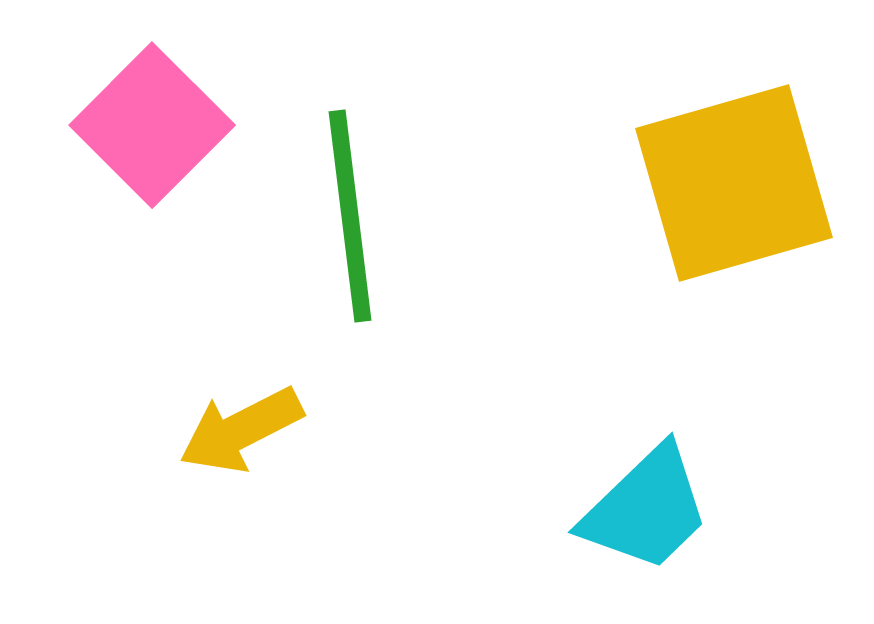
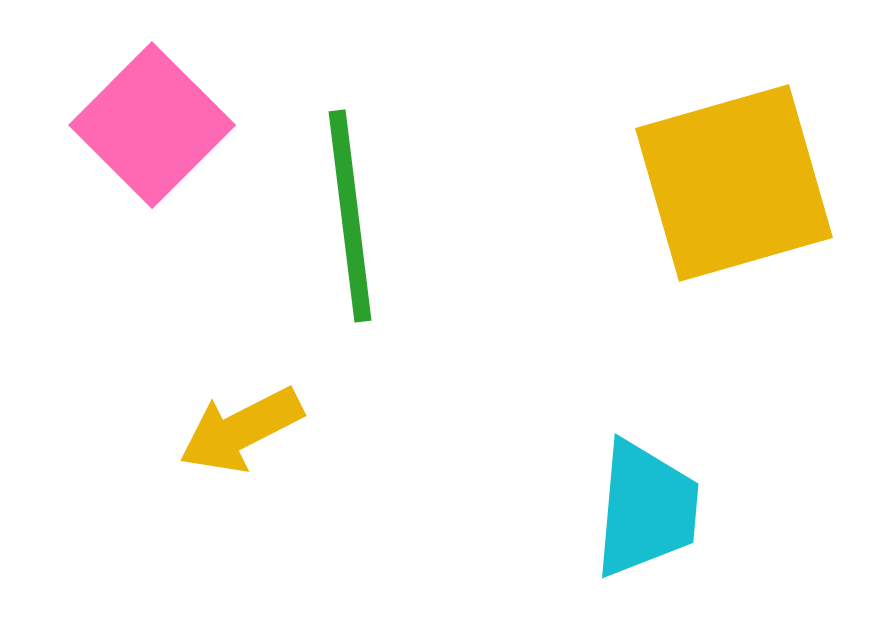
cyan trapezoid: rotated 41 degrees counterclockwise
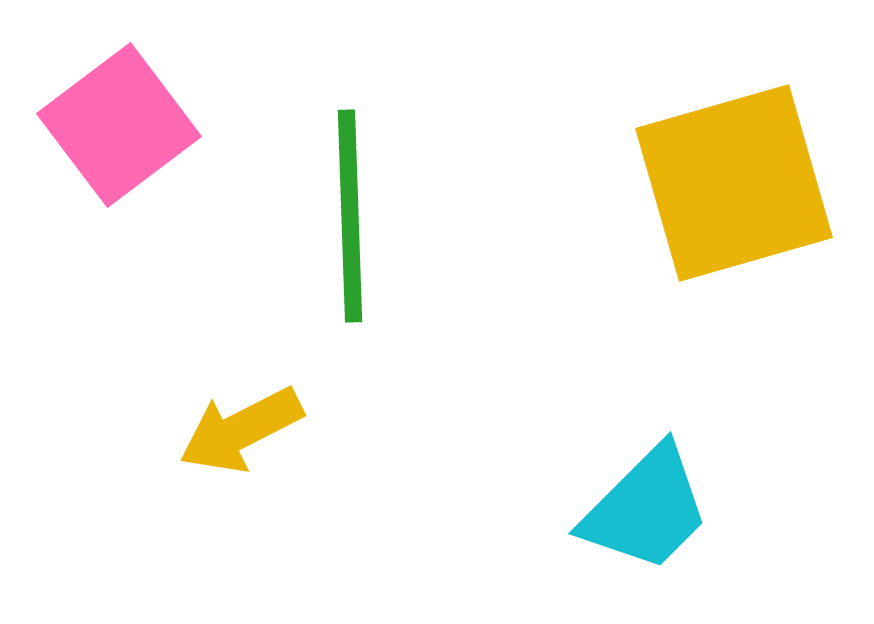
pink square: moved 33 px left; rotated 8 degrees clockwise
green line: rotated 5 degrees clockwise
cyan trapezoid: rotated 40 degrees clockwise
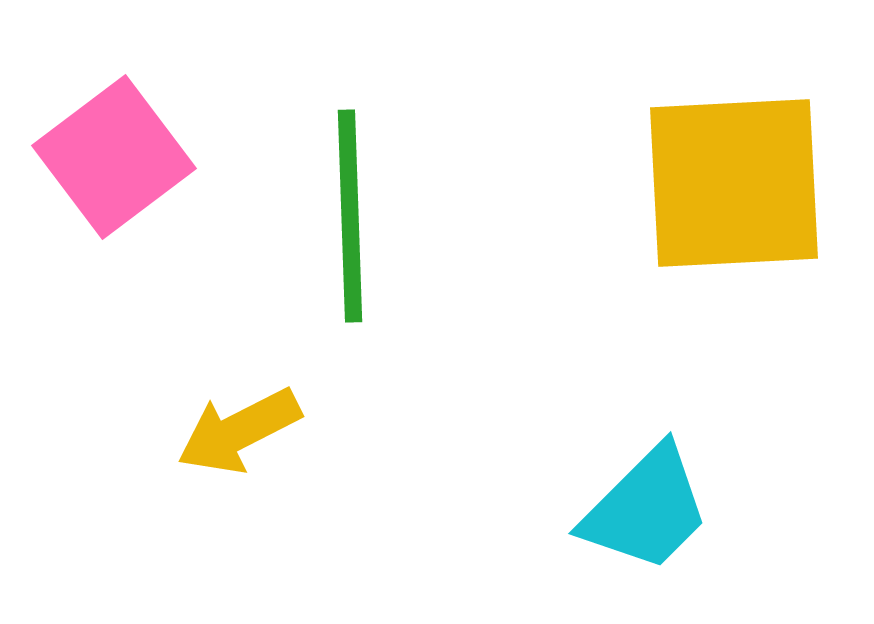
pink square: moved 5 px left, 32 px down
yellow square: rotated 13 degrees clockwise
yellow arrow: moved 2 px left, 1 px down
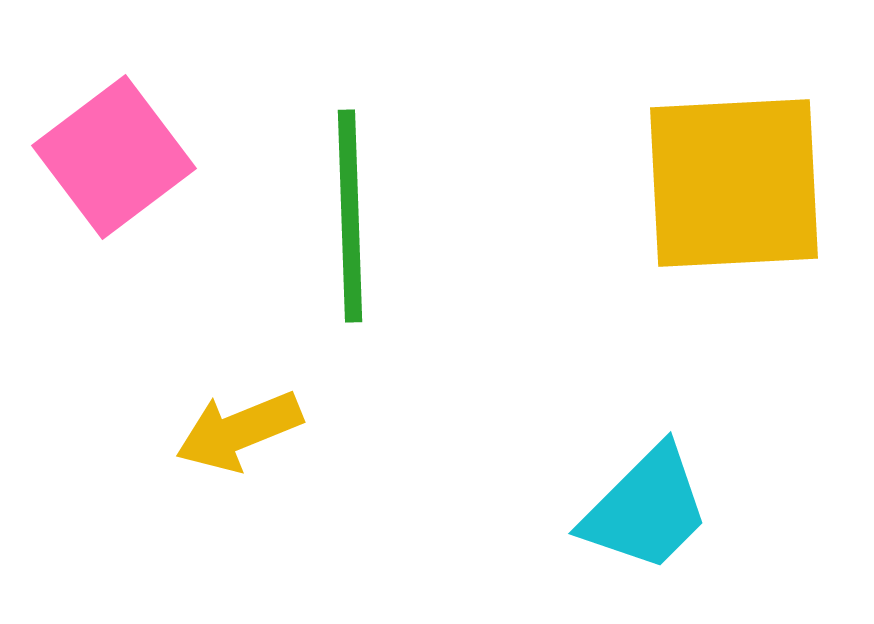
yellow arrow: rotated 5 degrees clockwise
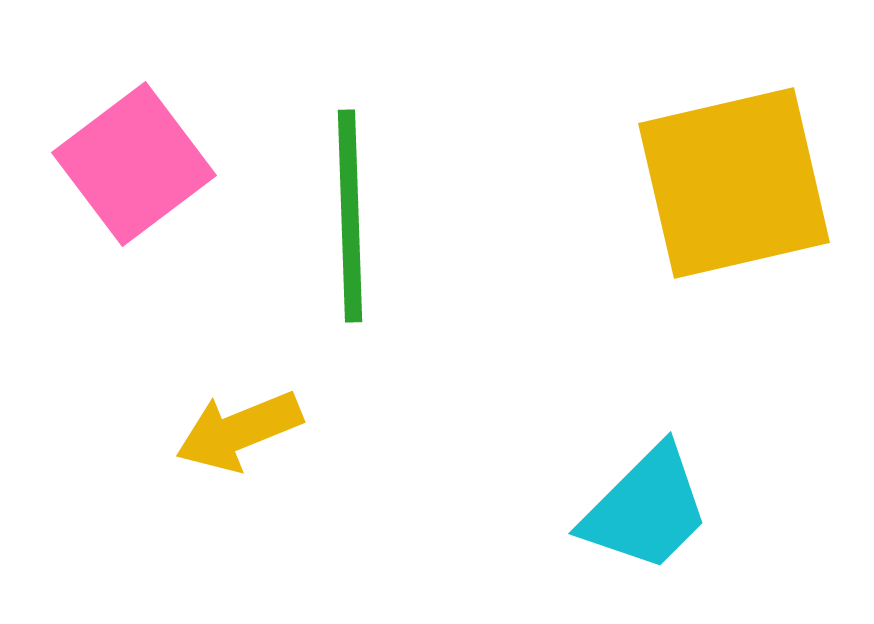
pink square: moved 20 px right, 7 px down
yellow square: rotated 10 degrees counterclockwise
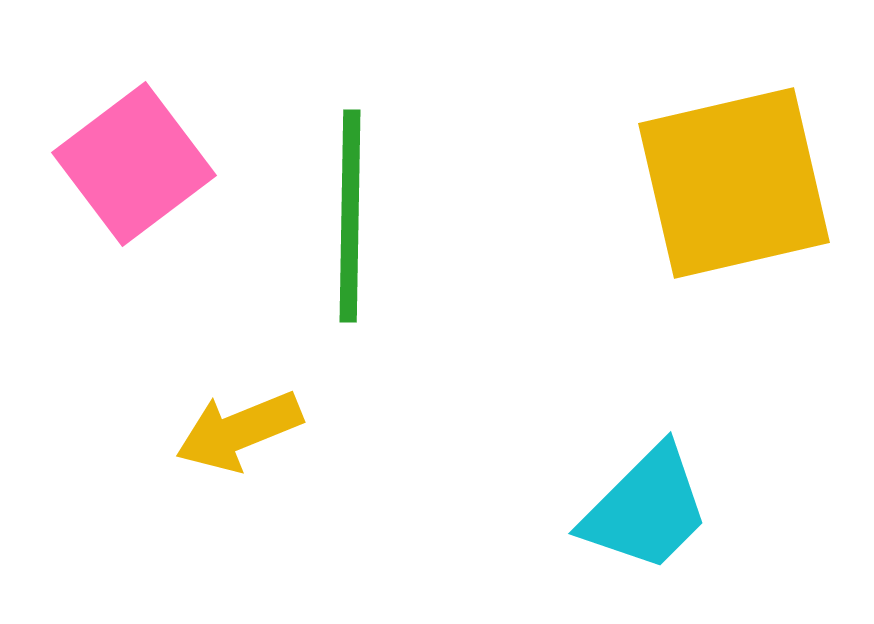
green line: rotated 3 degrees clockwise
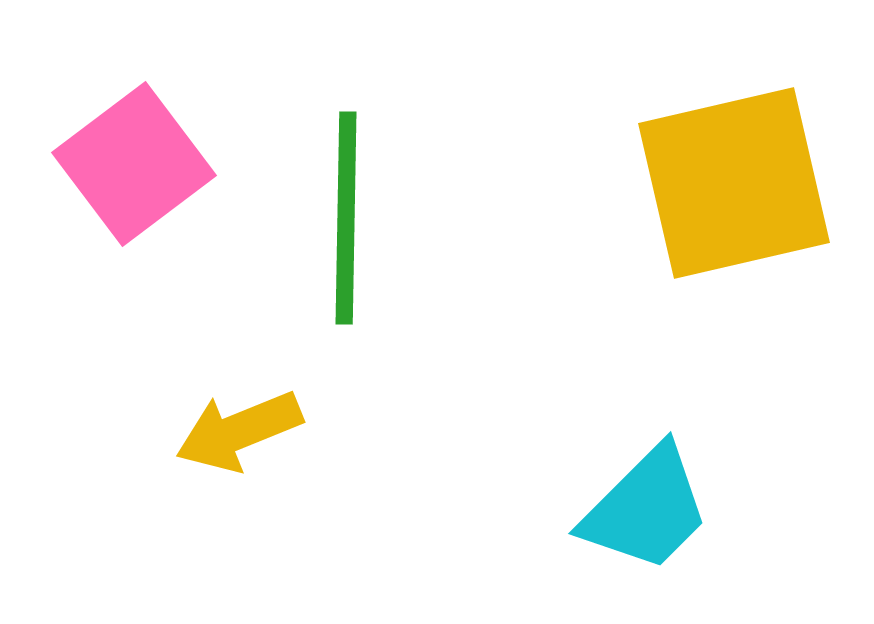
green line: moved 4 px left, 2 px down
